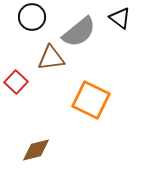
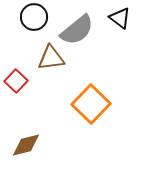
black circle: moved 2 px right
gray semicircle: moved 2 px left, 2 px up
red square: moved 1 px up
orange square: moved 4 px down; rotated 18 degrees clockwise
brown diamond: moved 10 px left, 5 px up
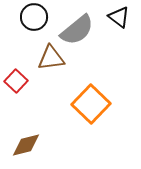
black triangle: moved 1 px left, 1 px up
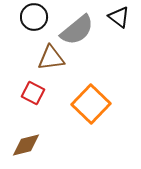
red square: moved 17 px right, 12 px down; rotated 15 degrees counterclockwise
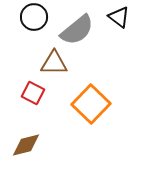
brown triangle: moved 3 px right, 5 px down; rotated 8 degrees clockwise
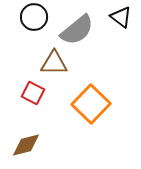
black triangle: moved 2 px right
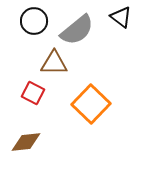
black circle: moved 4 px down
brown diamond: moved 3 px up; rotated 8 degrees clockwise
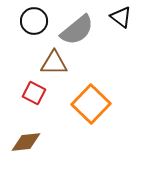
red square: moved 1 px right
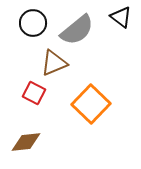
black circle: moved 1 px left, 2 px down
brown triangle: rotated 24 degrees counterclockwise
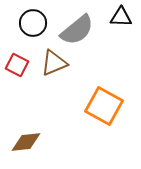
black triangle: rotated 35 degrees counterclockwise
red square: moved 17 px left, 28 px up
orange square: moved 13 px right, 2 px down; rotated 15 degrees counterclockwise
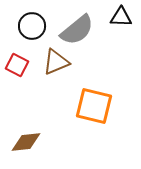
black circle: moved 1 px left, 3 px down
brown triangle: moved 2 px right, 1 px up
orange square: moved 10 px left; rotated 15 degrees counterclockwise
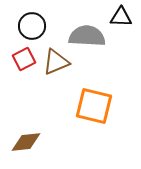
gray semicircle: moved 10 px right, 6 px down; rotated 138 degrees counterclockwise
red square: moved 7 px right, 6 px up; rotated 35 degrees clockwise
